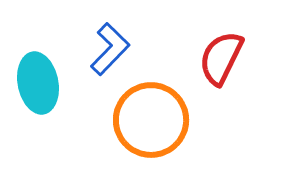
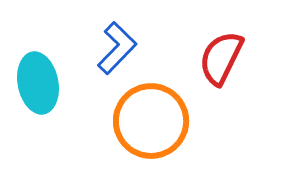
blue L-shape: moved 7 px right, 1 px up
orange circle: moved 1 px down
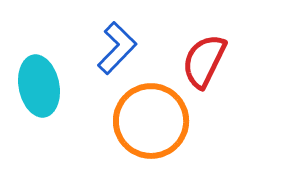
red semicircle: moved 17 px left, 3 px down
cyan ellipse: moved 1 px right, 3 px down
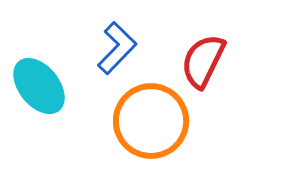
red semicircle: moved 1 px left
cyan ellipse: rotated 28 degrees counterclockwise
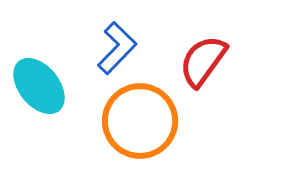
red semicircle: rotated 10 degrees clockwise
orange circle: moved 11 px left
